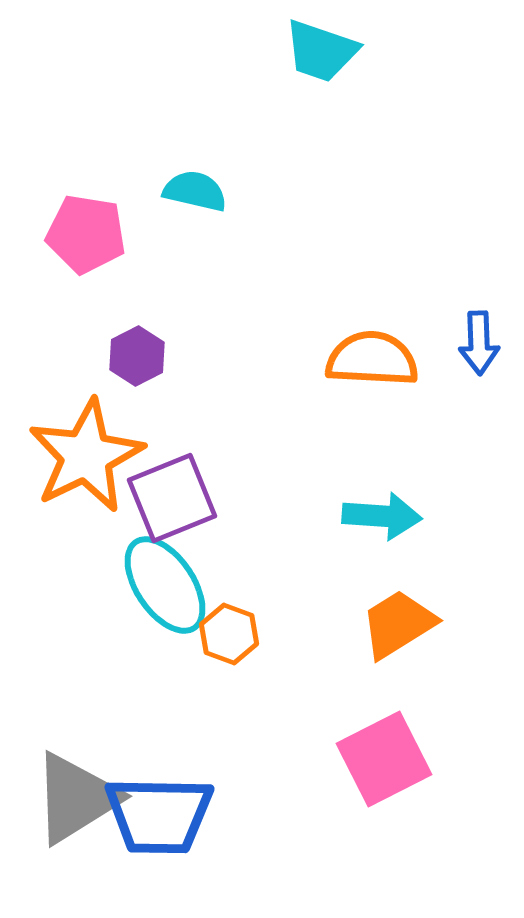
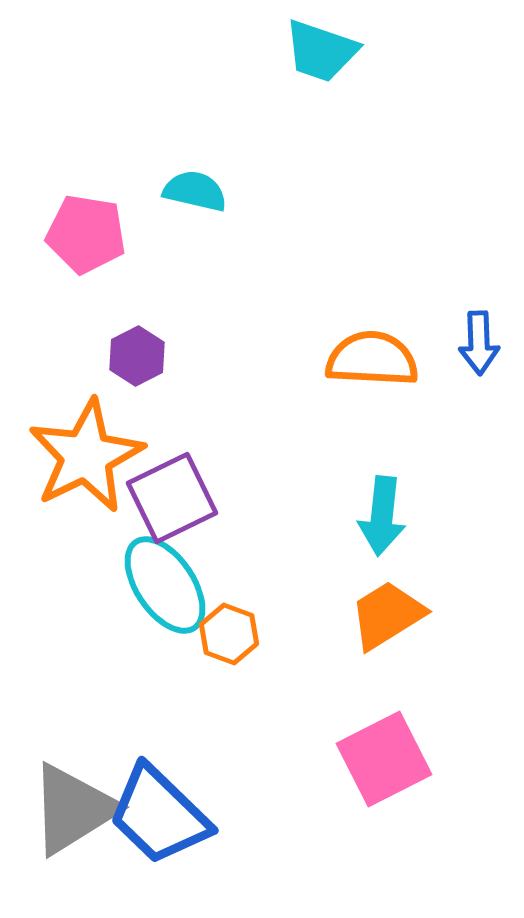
purple square: rotated 4 degrees counterclockwise
cyan arrow: rotated 92 degrees clockwise
orange trapezoid: moved 11 px left, 9 px up
gray triangle: moved 3 px left, 11 px down
blue trapezoid: rotated 43 degrees clockwise
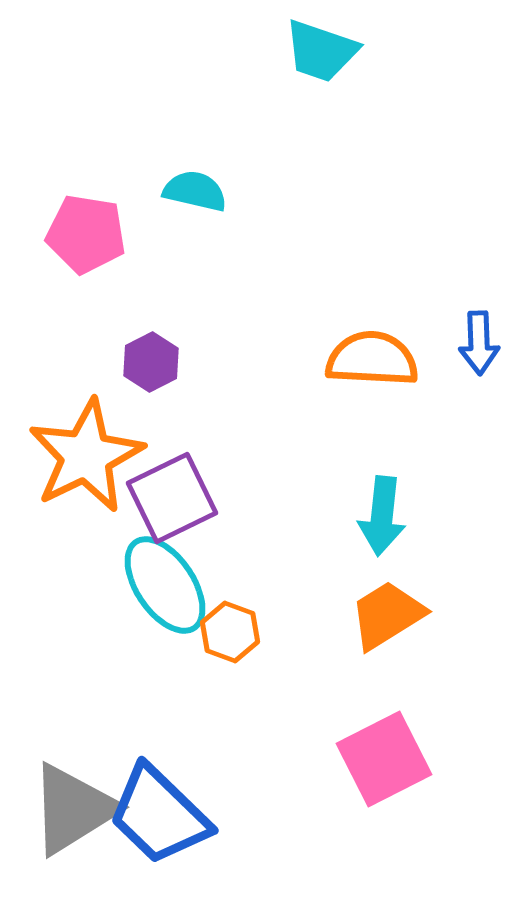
purple hexagon: moved 14 px right, 6 px down
orange hexagon: moved 1 px right, 2 px up
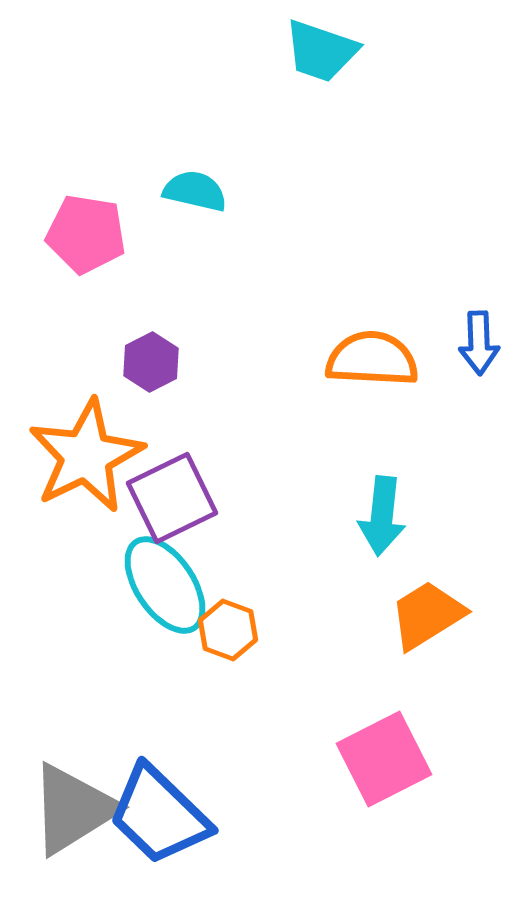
orange trapezoid: moved 40 px right
orange hexagon: moved 2 px left, 2 px up
